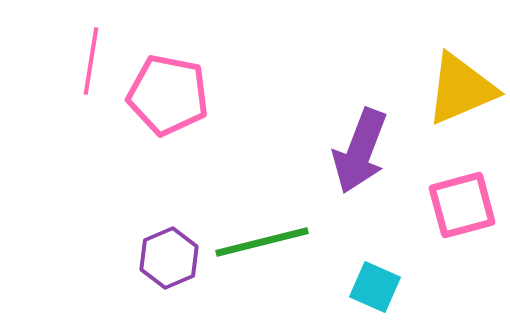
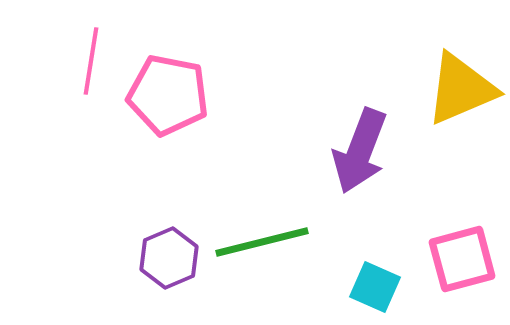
pink square: moved 54 px down
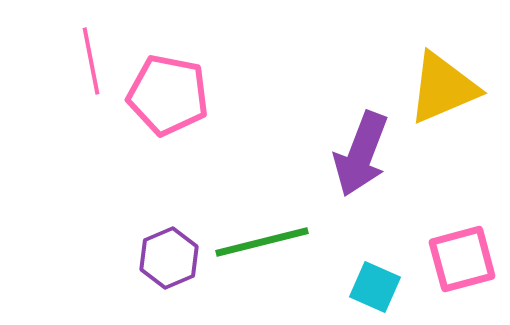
pink line: rotated 20 degrees counterclockwise
yellow triangle: moved 18 px left, 1 px up
purple arrow: moved 1 px right, 3 px down
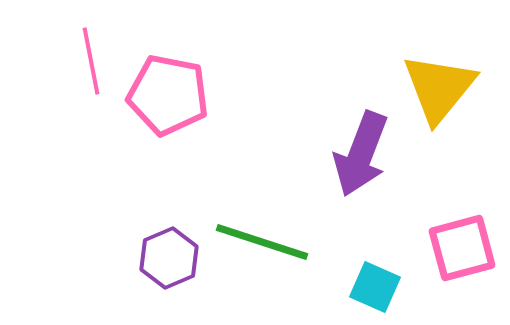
yellow triangle: moved 4 px left; rotated 28 degrees counterclockwise
green line: rotated 32 degrees clockwise
pink square: moved 11 px up
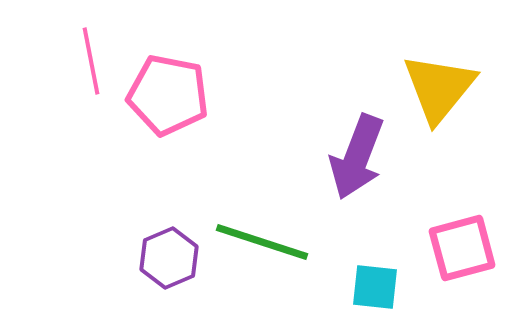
purple arrow: moved 4 px left, 3 px down
cyan square: rotated 18 degrees counterclockwise
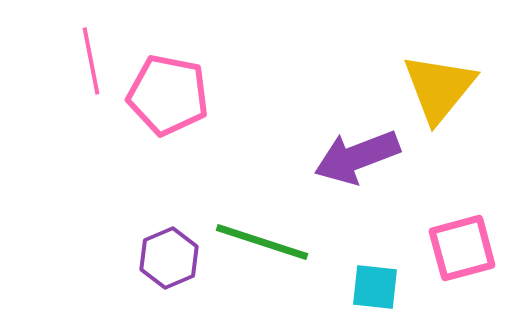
purple arrow: rotated 48 degrees clockwise
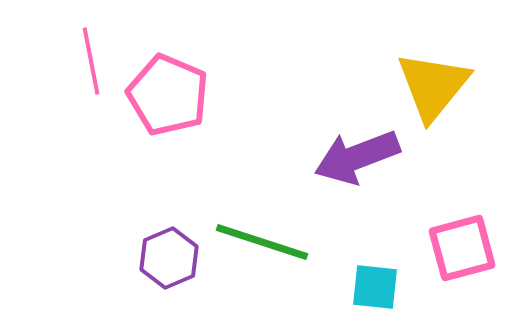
yellow triangle: moved 6 px left, 2 px up
pink pentagon: rotated 12 degrees clockwise
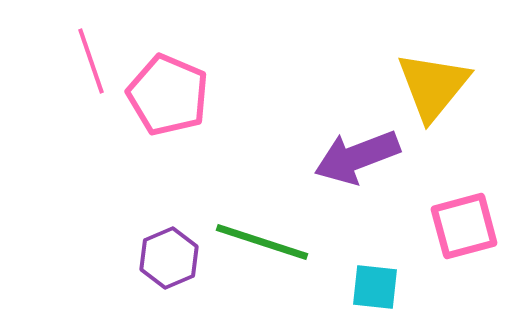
pink line: rotated 8 degrees counterclockwise
pink square: moved 2 px right, 22 px up
